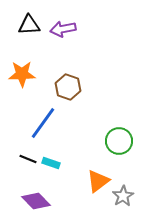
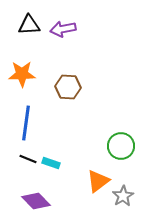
brown hexagon: rotated 15 degrees counterclockwise
blue line: moved 17 px left; rotated 28 degrees counterclockwise
green circle: moved 2 px right, 5 px down
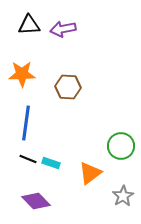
orange triangle: moved 8 px left, 8 px up
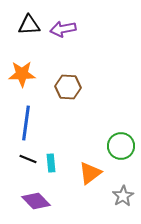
cyan rectangle: rotated 66 degrees clockwise
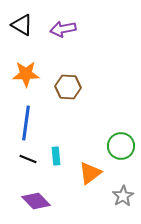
black triangle: moved 7 px left; rotated 35 degrees clockwise
orange star: moved 4 px right
cyan rectangle: moved 5 px right, 7 px up
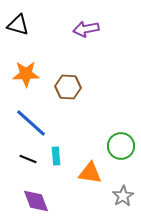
black triangle: moved 4 px left; rotated 15 degrees counterclockwise
purple arrow: moved 23 px right
blue line: moved 5 px right; rotated 56 degrees counterclockwise
orange triangle: rotated 45 degrees clockwise
purple diamond: rotated 24 degrees clockwise
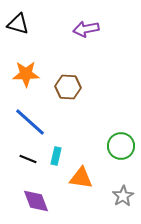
black triangle: moved 1 px up
blue line: moved 1 px left, 1 px up
cyan rectangle: rotated 18 degrees clockwise
orange triangle: moved 9 px left, 5 px down
